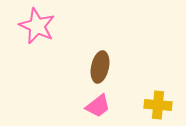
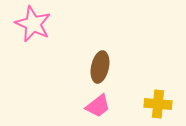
pink star: moved 4 px left, 2 px up
yellow cross: moved 1 px up
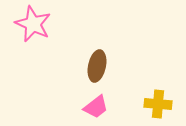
brown ellipse: moved 3 px left, 1 px up
pink trapezoid: moved 2 px left, 1 px down
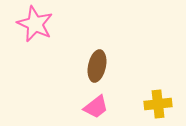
pink star: moved 2 px right
yellow cross: rotated 12 degrees counterclockwise
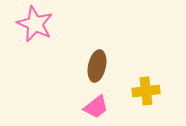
yellow cross: moved 12 px left, 13 px up
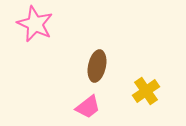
yellow cross: rotated 28 degrees counterclockwise
pink trapezoid: moved 8 px left
